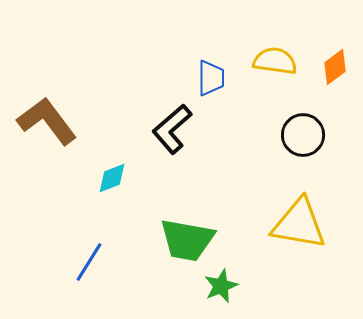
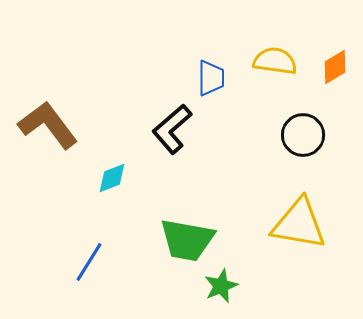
orange diamond: rotated 6 degrees clockwise
brown L-shape: moved 1 px right, 4 px down
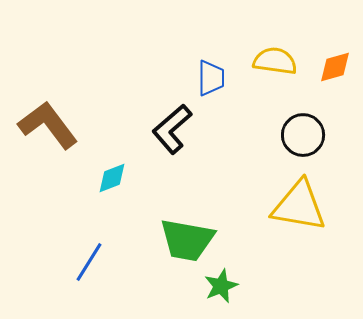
orange diamond: rotated 15 degrees clockwise
yellow triangle: moved 18 px up
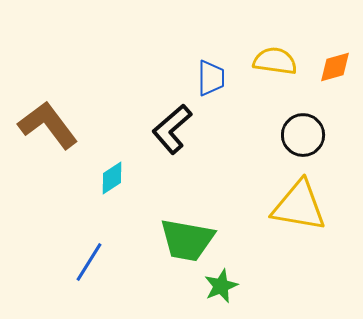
cyan diamond: rotated 12 degrees counterclockwise
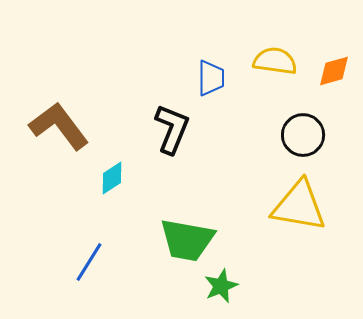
orange diamond: moved 1 px left, 4 px down
brown L-shape: moved 11 px right, 1 px down
black L-shape: rotated 153 degrees clockwise
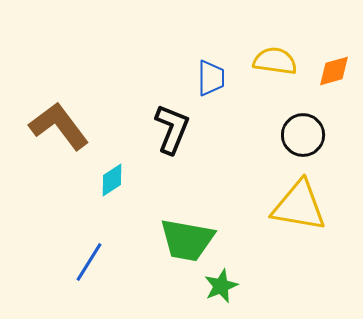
cyan diamond: moved 2 px down
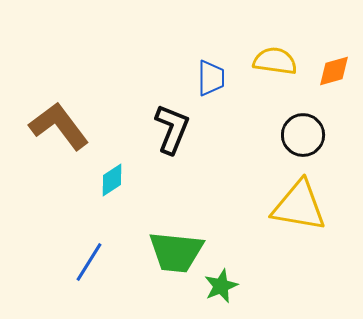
green trapezoid: moved 11 px left, 12 px down; rotated 4 degrees counterclockwise
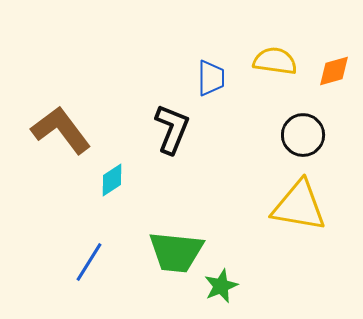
brown L-shape: moved 2 px right, 4 px down
